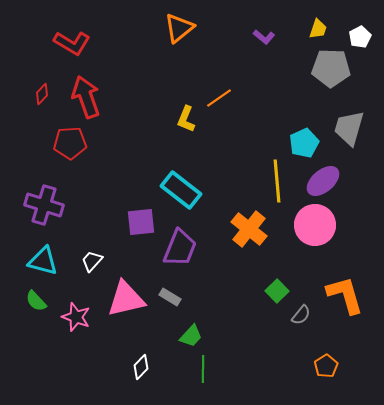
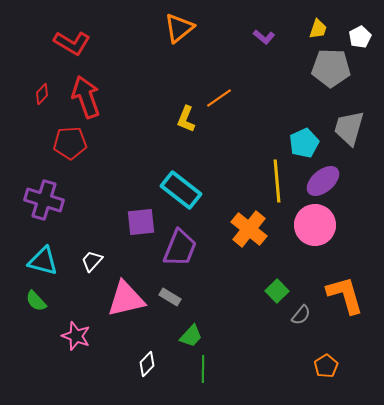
purple cross: moved 5 px up
pink star: moved 19 px down
white diamond: moved 6 px right, 3 px up
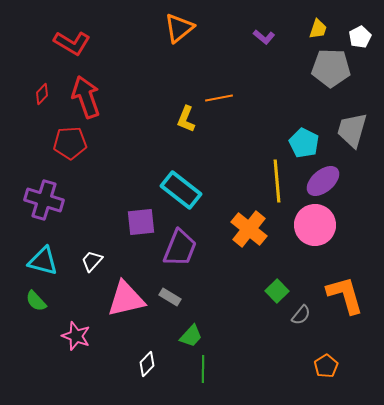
orange line: rotated 24 degrees clockwise
gray trapezoid: moved 3 px right, 2 px down
cyan pentagon: rotated 20 degrees counterclockwise
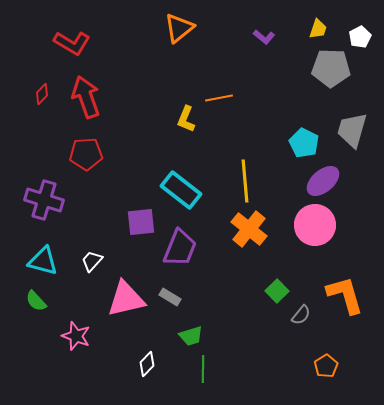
red pentagon: moved 16 px right, 11 px down
yellow line: moved 32 px left
green trapezoid: rotated 30 degrees clockwise
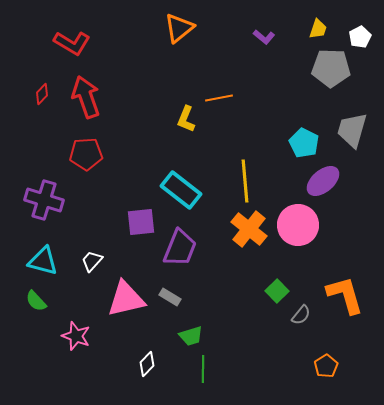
pink circle: moved 17 px left
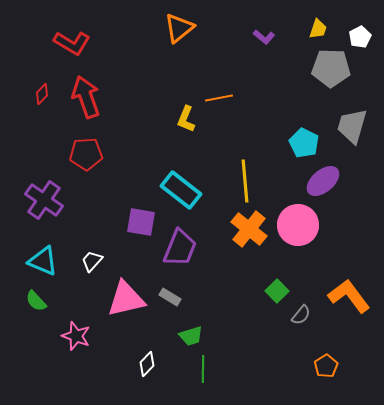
gray trapezoid: moved 4 px up
purple cross: rotated 18 degrees clockwise
purple square: rotated 16 degrees clockwise
cyan triangle: rotated 8 degrees clockwise
orange L-shape: moved 4 px right, 1 px down; rotated 21 degrees counterclockwise
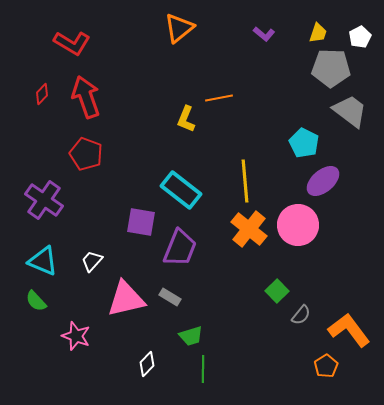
yellow trapezoid: moved 4 px down
purple L-shape: moved 3 px up
gray trapezoid: moved 2 px left, 15 px up; rotated 111 degrees clockwise
red pentagon: rotated 24 degrees clockwise
orange L-shape: moved 34 px down
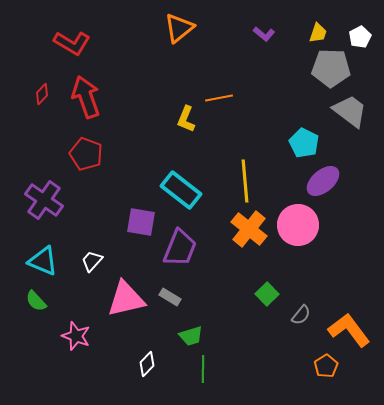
green square: moved 10 px left, 3 px down
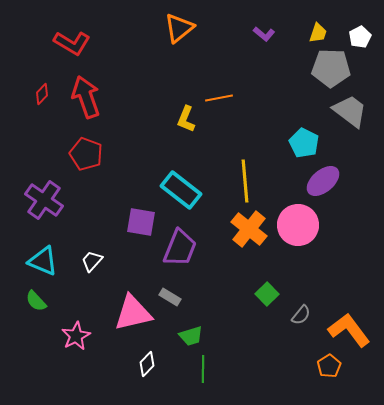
pink triangle: moved 7 px right, 14 px down
pink star: rotated 24 degrees clockwise
orange pentagon: moved 3 px right
